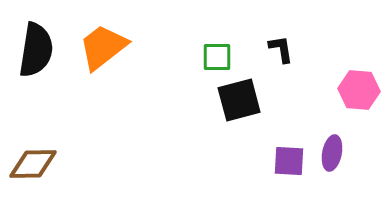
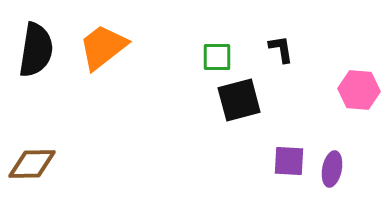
purple ellipse: moved 16 px down
brown diamond: moved 1 px left
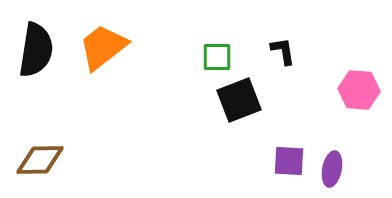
black L-shape: moved 2 px right, 2 px down
black square: rotated 6 degrees counterclockwise
brown diamond: moved 8 px right, 4 px up
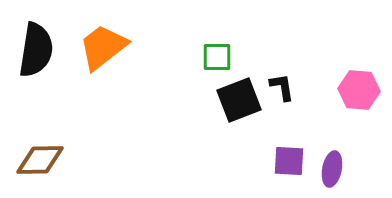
black L-shape: moved 1 px left, 36 px down
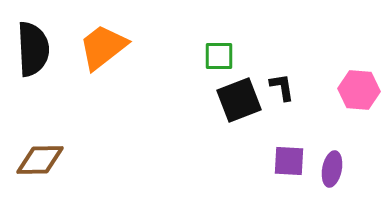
black semicircle: moved 3 px left, 1 px up; rotated 12 degrees counterclockwise
green square: moved 2 px right, 1 px up
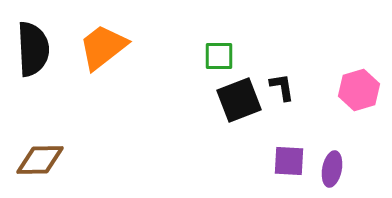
pink hexagon: rotated 21 degrees counterclockwise
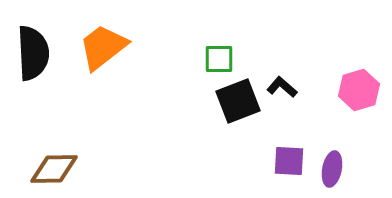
black semicircle: moved 4 px down
green square: moved 3 px down
black L-shape: rotated 40 degrees counterclockwise
black square: moved 1 px left, 1 px down
brown diamond: moved 14 px right, 9 px down
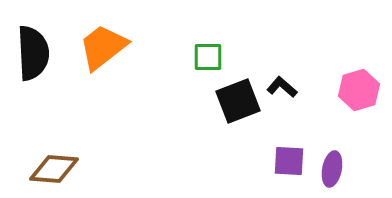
green square: moved 11 px left, 2 px up
brown diamond: rotated 6 degrees clockwise
